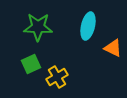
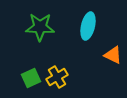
green star: moved 2 px right
orange triangle: moved 7 px down
green square: moved 14 px down
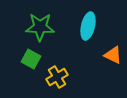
green square: moved 19 px up; rotated 36 degrees counterclockwise
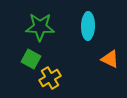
cyan ellipse: rotated 12 degrees counterclockwise
orange triangle: moved 3 px left, 4 px down
yellow cross: moved 7 px left, 1 px down
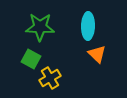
orange triangle: moved 13 px left, 5 px up; rotated 18 degrees clockwise
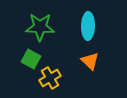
orange triangle: moved 7 px left, 7 px down
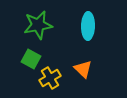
green star: moved 2 px left, 2 px up; rotated 12 degrees counterclockwise
orange triangle: moved 7 px left, 8 px down
